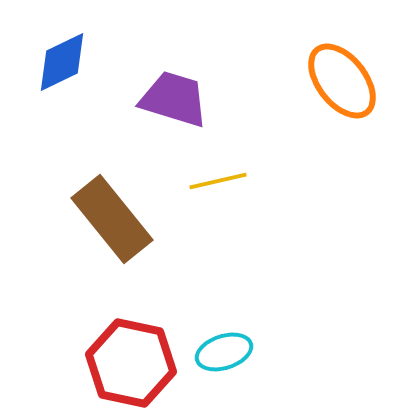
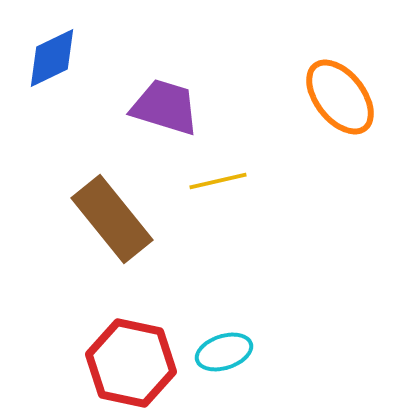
blue diamond: moved 10 px left, 4 px up
orange ellipse: moved 2 px left, 16 px down
purple trapezoid: moved 9 px left, 8 px down
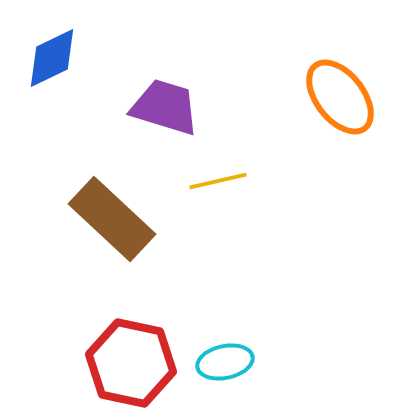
brown rectangle: rotated 8 degrees counterclockwise
cyan ellipse: moved 1 px right, 10 px down; rotated 6 degrees clockwise
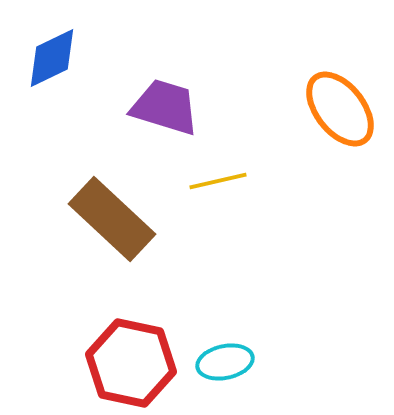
orange ellipse: moved 12 px down
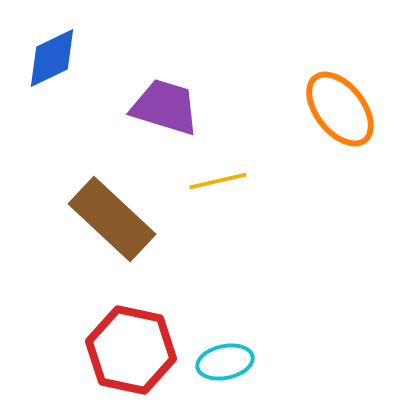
red hexagon: moved 13 px up
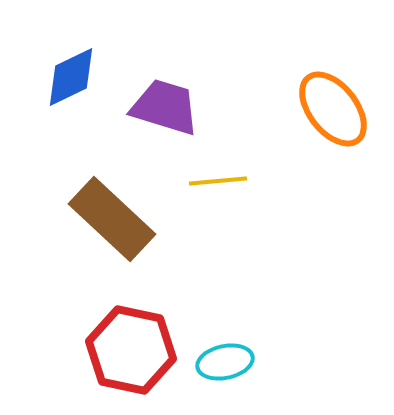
blue diamond: moved 19 px right, 19 px down
orange ellipse: moved 7 px left
yellow line: rotated 8 degrees clockwise
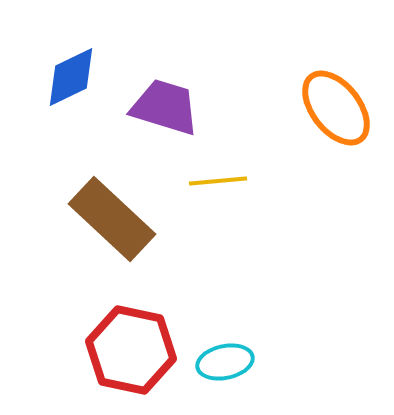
orange ellipse: moved 3 px right, 1 px up
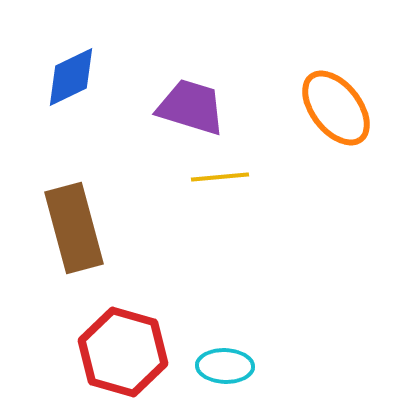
purple trapezoid: moved 26 px right
yellow line: moved 2 px right, 4 px up
brown rectangle: moved 38 px left, 9 px down; rotated 32 degrees clockwise
red hexagon: moved 8 px left, 2 px down; rotated 4 degrees clockwise
cyan ellipse: moved 4 px down; rotated 14 degrees clockwise
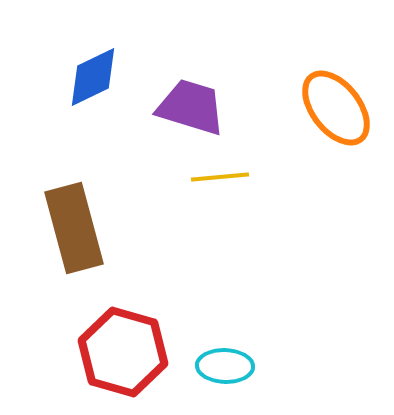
blue diamond: moved 22 px right
